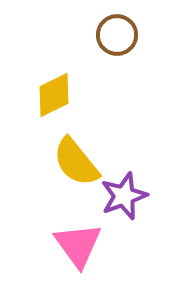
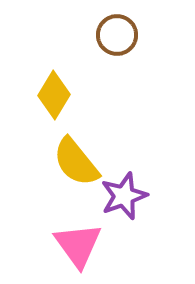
yellow diamond: rotated 33 degrees counterclockwise
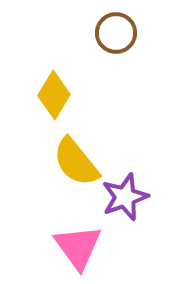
brown circle: moved 1 px left, 2 px up
purple star: moved 1 px right, 1 px down
pink triangle: moved 2 px down
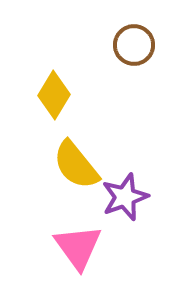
brown circle: moved 18 px right, 12 px down
yellow semicircle: moved 3 px down
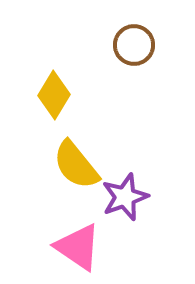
pink triangle: rotated 20 degrees counterclockwise
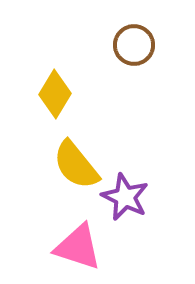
yellow diamond: moved 1 px right, 1 px up
purple star: rotated 27 degrees counterclockwise
pink triangle: rotated 16 degrees counterclockwise
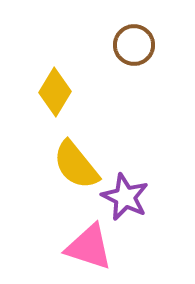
yellow diamond: moved 2 px up
pink triangle: moved 11 px right
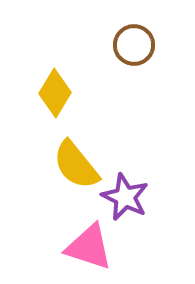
yellow diamond: moved 1 px down
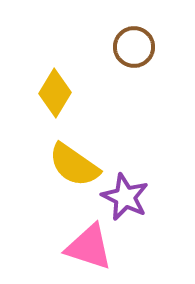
brown circle: moved 2 px down
yellow semicircle: moved 2 px left; rotated 16 degrees counterclockwise
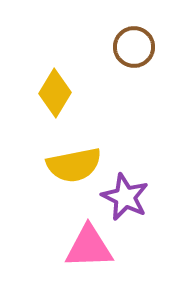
yellow semicircle: rotated 46 degrees counterclockwise
pink triangle: rotated 20 degrees counterclockwise
